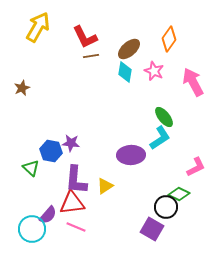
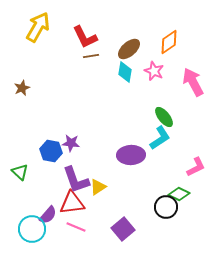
orange diamond: moved 3 px down; rotated 20 degrees clockwise
green triangle: moved 11 px left, 4 px down
purple L-shape: rotated 24 degrees counterclockwise
yellow triangle: moved 7 px left, 1 px down
purple square: moved 29 px left; rotated 20 degrees clockwise
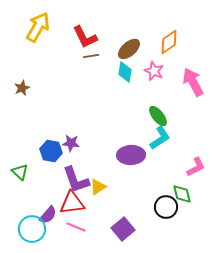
green ellipse: moved 6 px left, 1 px up
green diamond: moved 3 px right; rotated 50 degrees clockwise
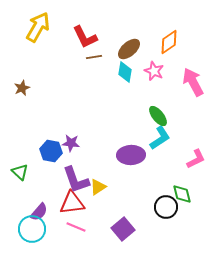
brown line: moved 3 px right, 1 px down
pink L-shape: moved 8 px up
purple semicircle: moved 9 px left, 3 px up
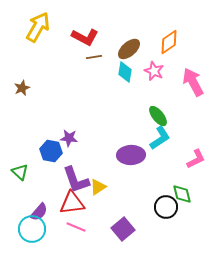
red L-shape: rotated 36 degrees counterclockwise
purple star: moved 2 px left, 5 px up
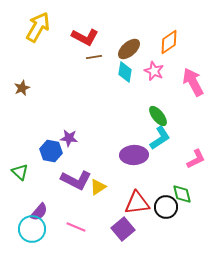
purple ellipse: moved 3 px right
purple L-shape: rotated 44 degrees counterclockwise
red triangle: moved 65 px right
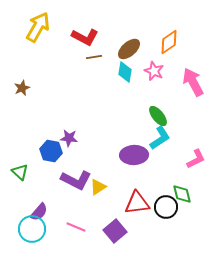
purple square: moved 8 px left, 2 px down
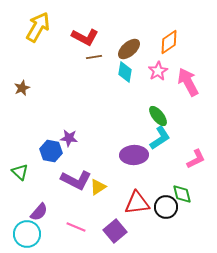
pink star: moved 4 px right; rotated 18 degrees clockwise
pink arrow: moved 5 px left
cyan circle: moved 5 px left, 5 px down
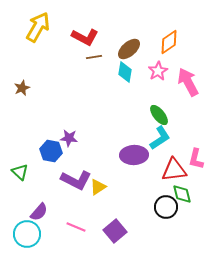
green ellipse: moved 1 px right, 1 px up
pink L-shape: rotated 130 degrees clockwise
red triangle: moved 37 px right, 33 px up
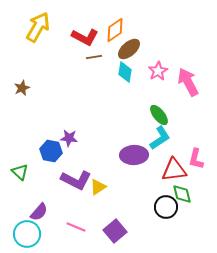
orange diamond: moved 54 px left, 12 px up
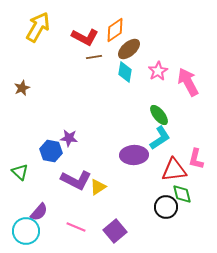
cyan circle: moved 1 px left, 3 px up
